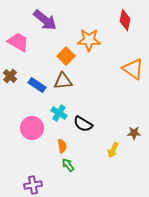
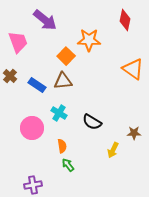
pink trapezoid: rotated 40 degrees clockwise
black semicircle: moved 9 px right, 2 px up
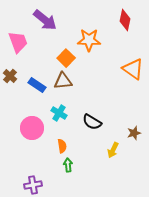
orange square: moved 2 px down
brown star: rotated 16 degrees counterclockwise
green arrow: rotated 32 degrees clockwise
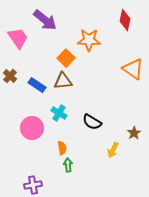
pink trapezoid: moved 4 px up; rotated 15 degrees counterclockwise
brown star: rotated 16 degrees counterclockwise
orange semicircle: moved 2 px down
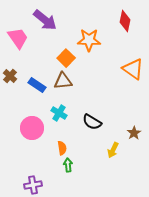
red diamond: moved 1 px down
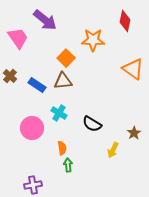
orange star: moved 4 px right
black semicircle: moved 2 px down
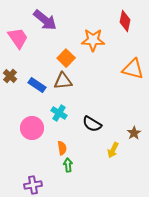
orange triangle: rotated 20 degrees counterclockwise
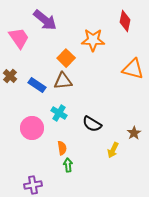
pink trapezoid: moved 1 px right
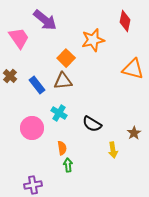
orange star: rotated 15 degrees counterclockwise
blue rectangle: rotated 18 degrees clockwise
yellow arrow: rotated 35 degrees counterclockwise
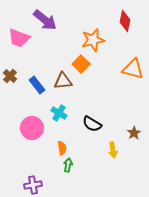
pink trapezoid: rotated 145 degrees clockwise
orange square: moved 15 px right, 6 px down
green arrow: rotated 16 degrees clockwise
